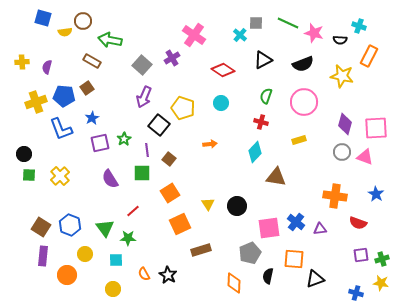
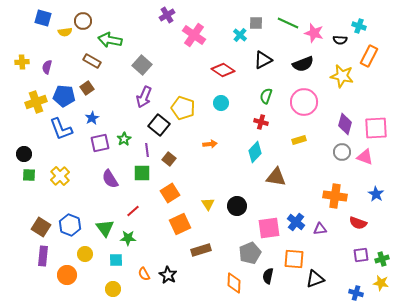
purple cross at (172, 58): moved 5 px left, 43 px up
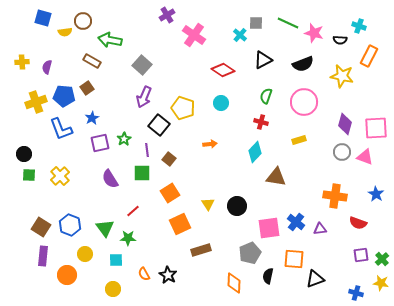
green cross at (382, 259): rotated 24 degrees counterclockwise
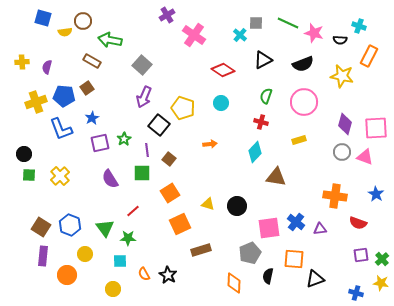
yellow triangle at (208, 204): rotated 40 degrees counterclockwise
cyan square at (116, 260): moved 4 px right, 1 px down
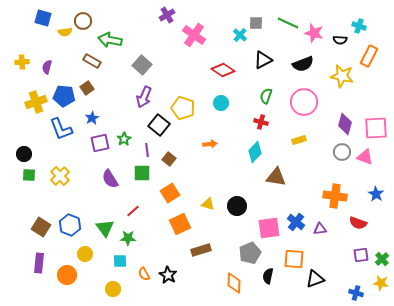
purple rectangle at (43, 256): moved 4 px left, 7 px down
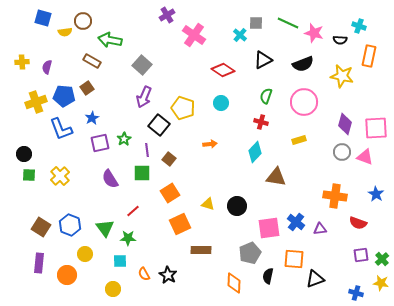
orange rectangle at (369, 56): rotated 15 degrees counterclockwise
brown rectangle at (201, 250): rotated 18 degrees clockwise
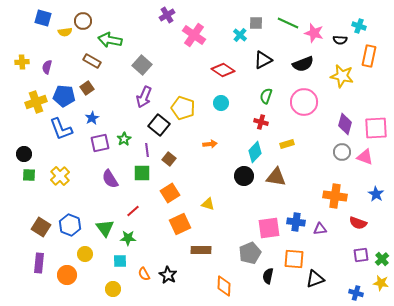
yellow rectangle at (299, 140): moved 12 px left, 4 px down
black circle at (237, 206): moved 7 px right, 30 px up
blue cross at (296, 222): rotated 30 degrees counterclockwise
orange diamond at (234, 283): moved 10 px left, 3 px down
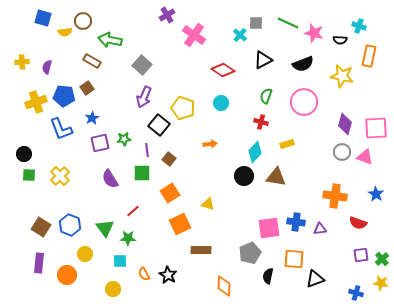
green star at (124, 139): rotated 24 degrees clockwise
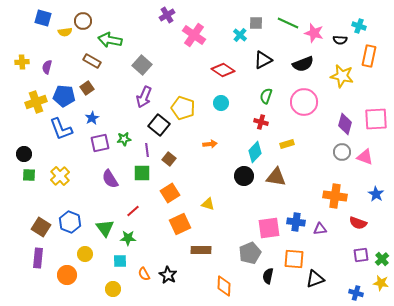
pink square at (376, 128): moved 9 px up
blue hexagon at (70, 225): moved 3 px up
purple rectangle at (39, 263): moved 1 px left, 5 px up
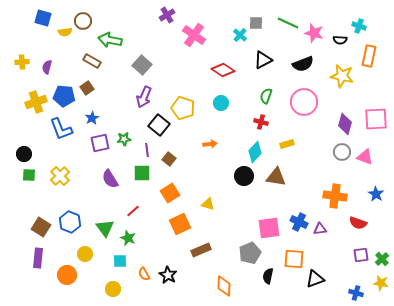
blue cross at (296, 222): moved 3 px right; rotated 18 degrees clockwise
green star at (128, 238): rotated 21 degrees clockwise
brown rectangle at (201, 250): rotated 24 degrees counterclockwise
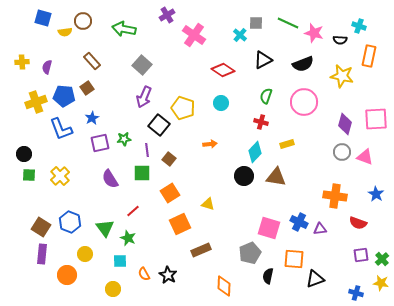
green arrow at (110, 40): moved 14 px right, 11 px up
brown rectangle at (92, 61): rotated 18 degrees clockwise
pink square at (269, 228): rotated 25 degrees clockwise
purple rectangle at (38, 258): moved 4 px right, 4 px up
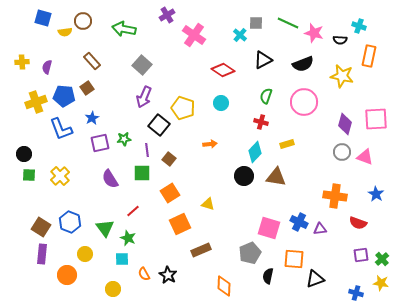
cyan square at (120, 261): moved 2 px right, 2 px up
